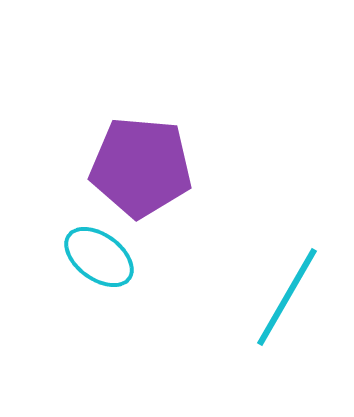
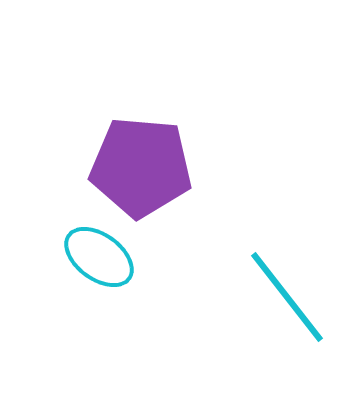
cyan line: rotated 68 degrees counterclockwise
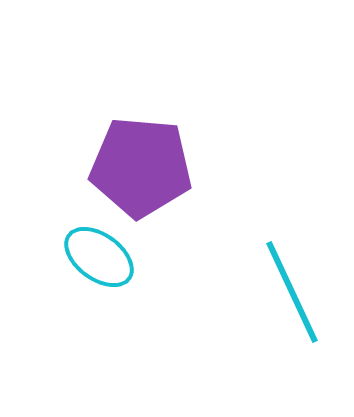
cyan line: moved 5 px right, 5 px up; rotated 13 degrees clockwise
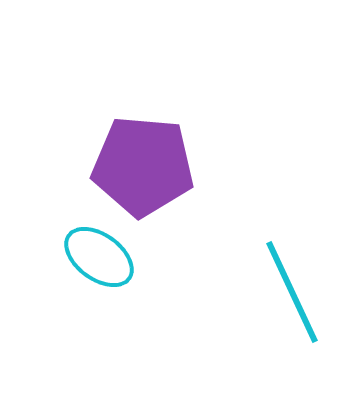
purple pentagon: moved 2 px right, 1 px up
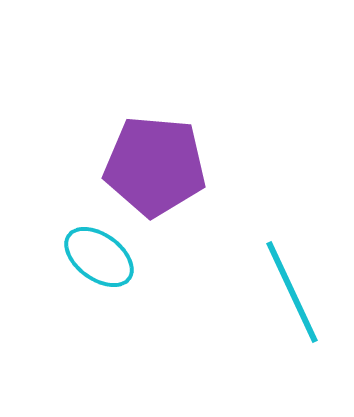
purple pentagon: moved 12 px right
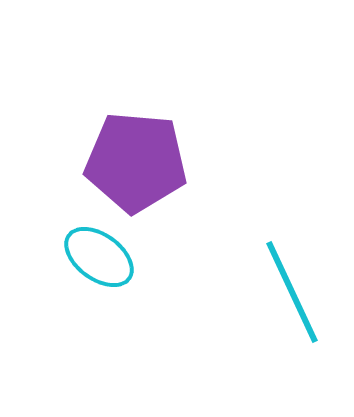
purple pentagon: moved 19 px left, 4 px up
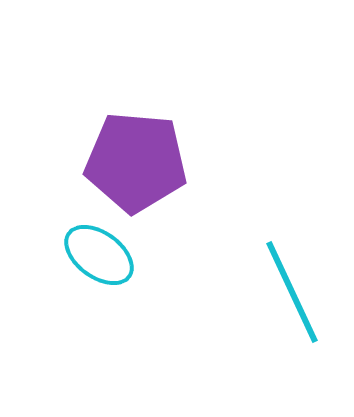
cyan ellipse: moved 2 px up
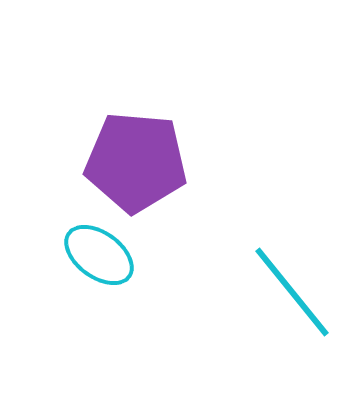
cyan line: rotated 14 degrees counterclockwise
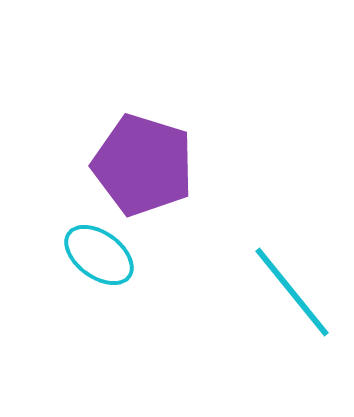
purple pentagon: moved 7 px right, 3 px down; rotated 12 degrees clockwise
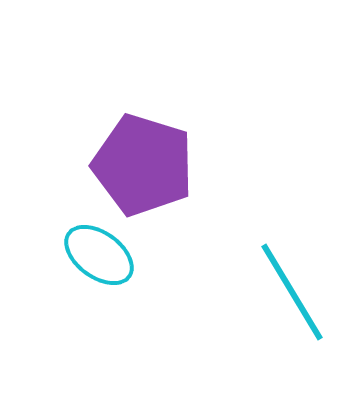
cyan line: rotated 8 degrees clockwise
